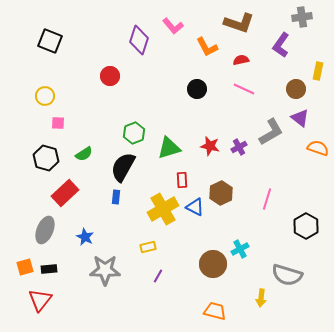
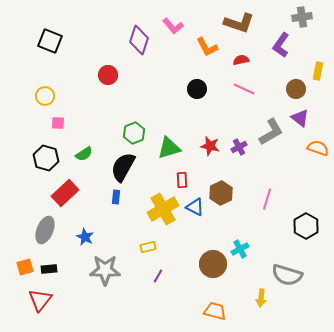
red circle at (110, 76): moved 2 px left, 1 px up
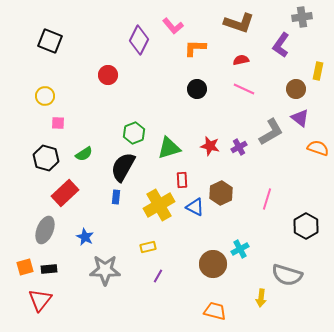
purple diamond at (139, 40): rotated 8 degrees clockwise
orange L-shape at (207, 47): moved 12 px left, 1 px down; rotated 120 degrees clockwise
yellow cross at (163, 209): moved 4 px left, 4 px up
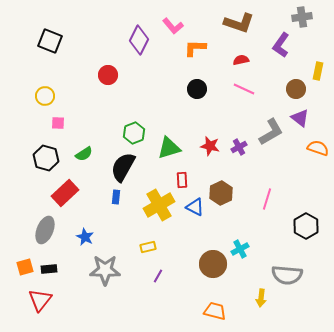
gray semicircle at (287, 275): rotated 12 degrees counterclockwise
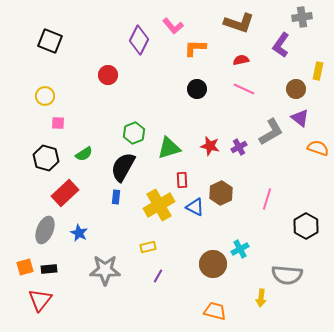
blue star at (85, 237): moved 6 px left, 4 px up
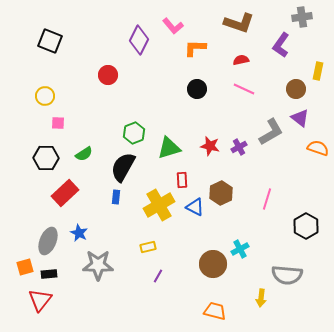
black hexagon at (46, 158): rotated 15 degrees counterclockwise
gray ellipse at (45, 230): moved 3 px right, 11 px down
black rectangle at (49, 269): moved 5 px down
gray star at (105, 270): moved 7 px left, 5 px up
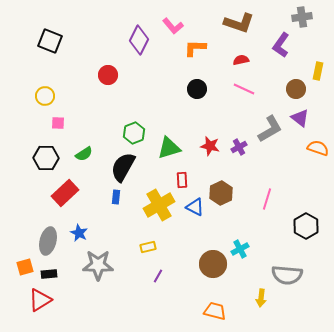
gray L-shape at (271, 132): moved 1 px left, 3 px up
gray ellipse at (48, 241): rotated 8 degrees counterclockwise
red triangle at (40, 300): rotated 20 degrees clockwise
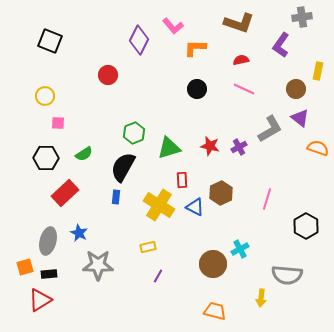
yellow cross at (159, 205): rotated 28 degrees counterclockwise
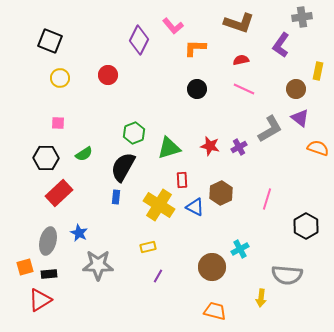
yellow circle at (45, 96): moved 15 px right, 18 px up
red rectangle at (65, 193): moved 6 px left
brown circle at (213, 264): moved 1 px left, 3 px down
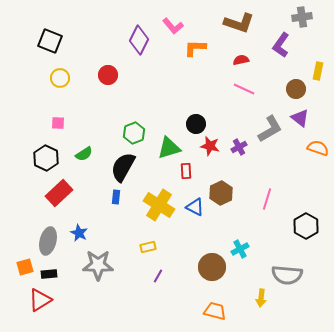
black circle at (197, 89): moved 1 px left, 35 px down
black hexagon at (46, 158): rotated 25 degrees clockwise
red rectangle at (182, 180): moved 4 px right, 9 px up
